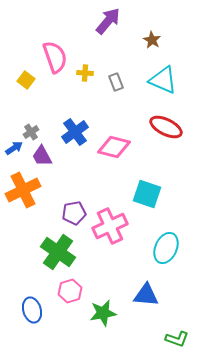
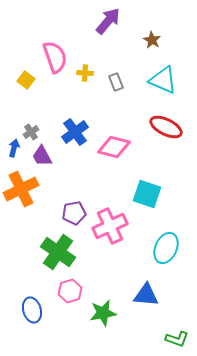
blue arrow: rotated 42 degrees counterclockwise
orange cross: moved 2 px left, 1 px up
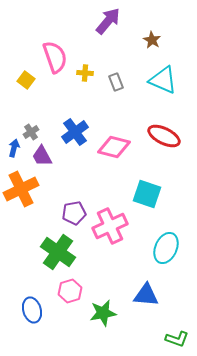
red ellipse: moved 2 px left, 9 px down
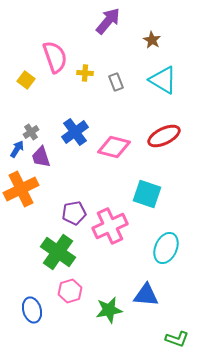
cyan triangle: rotated 8 degrees clockwise
red ellipse: rotated 52 degrees counterclockwise
blue arrow: moved 3 px right, 1 px down; rotated 18 degrees clockwise
purple trapezoid: moved 1 px left, 1 px down; rotated 10 degrees clockwise
green star: moved 6 px right, 3 px up
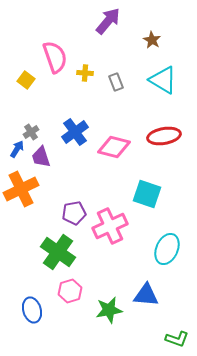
red ellipse: rotated 16 degrees clockwise
cyan ellipse: moved 1 px right, 1 px down
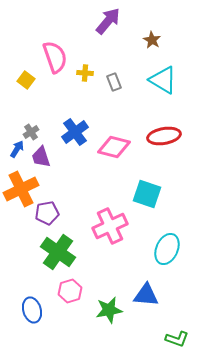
gray rectangle: moved 2 px left
purple pentagon: moved 27 px left
